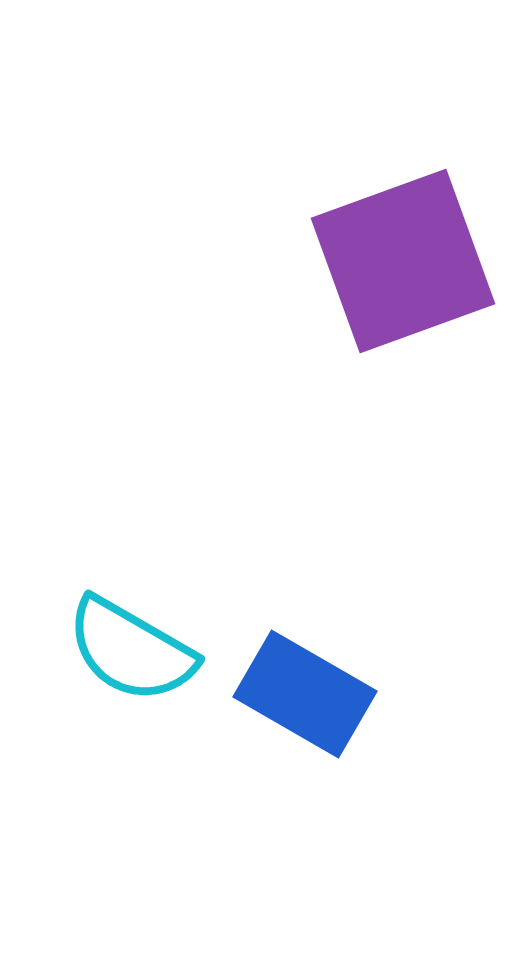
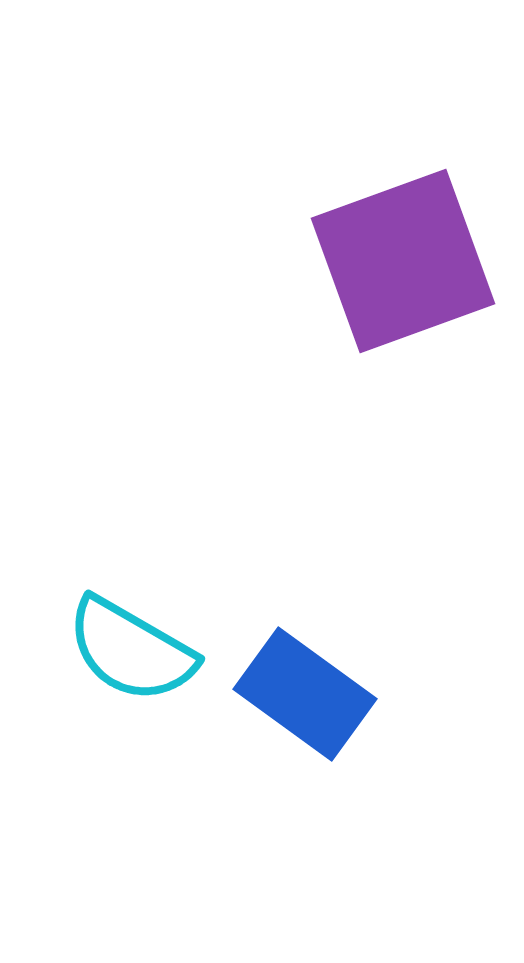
blue rectangle: rotated 6 degrees clockwise
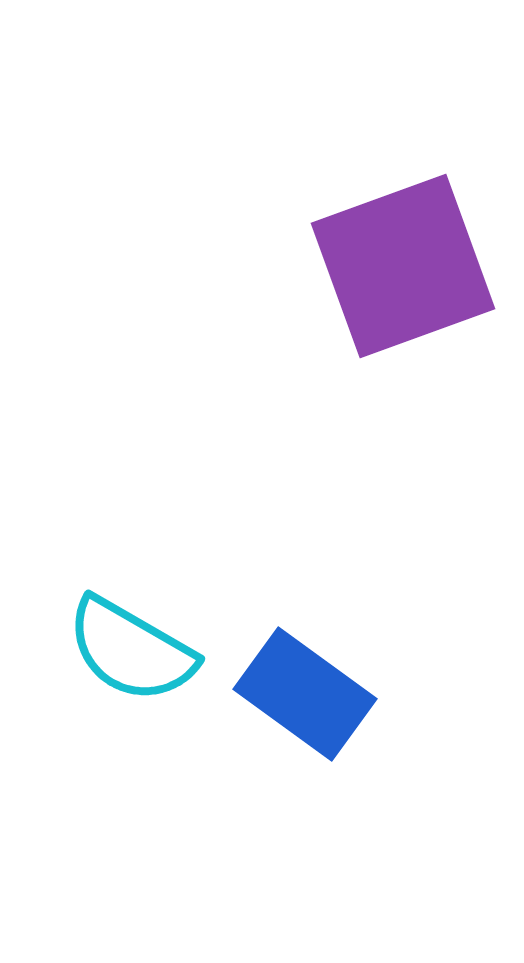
purple square: moved 5 px down
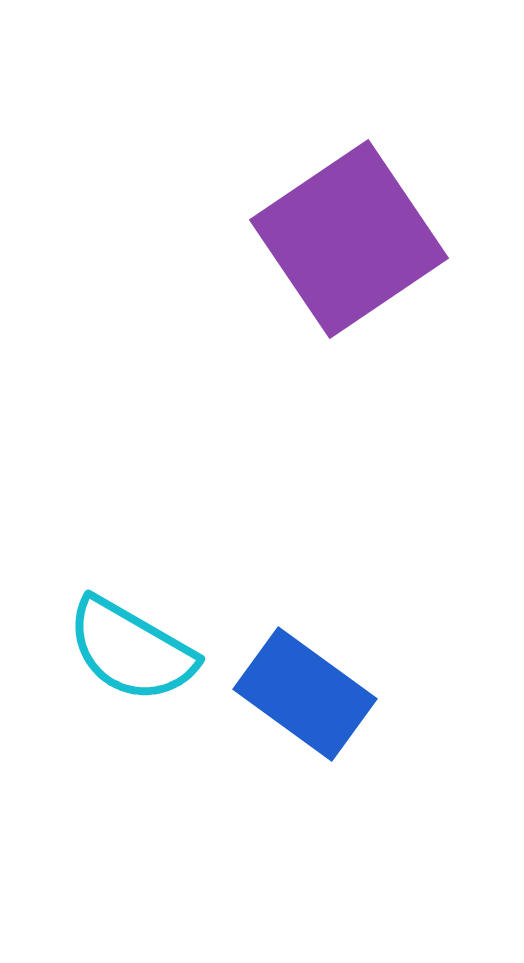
purple square: moved 54 px left, 27 px up; rotated 14 degrees counterclockwise
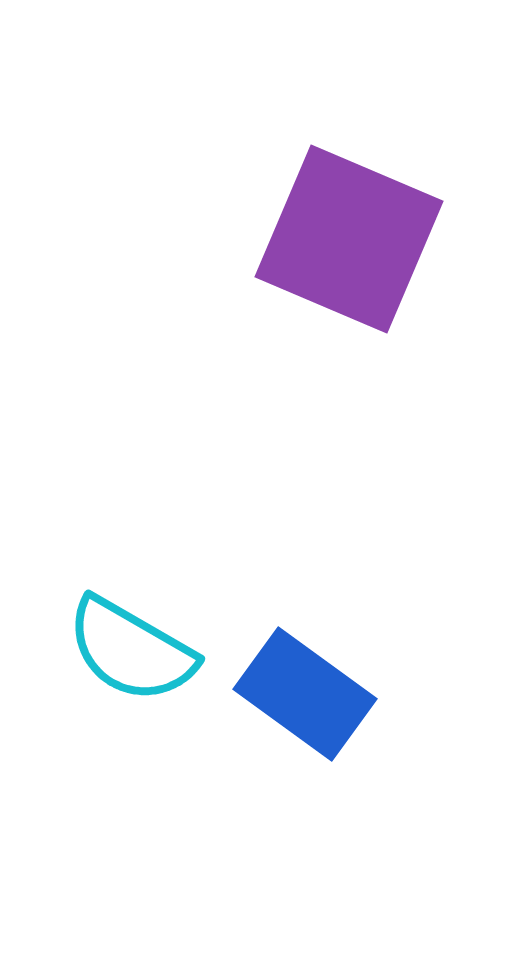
purple square: rotated 33 degrees counterclockwise
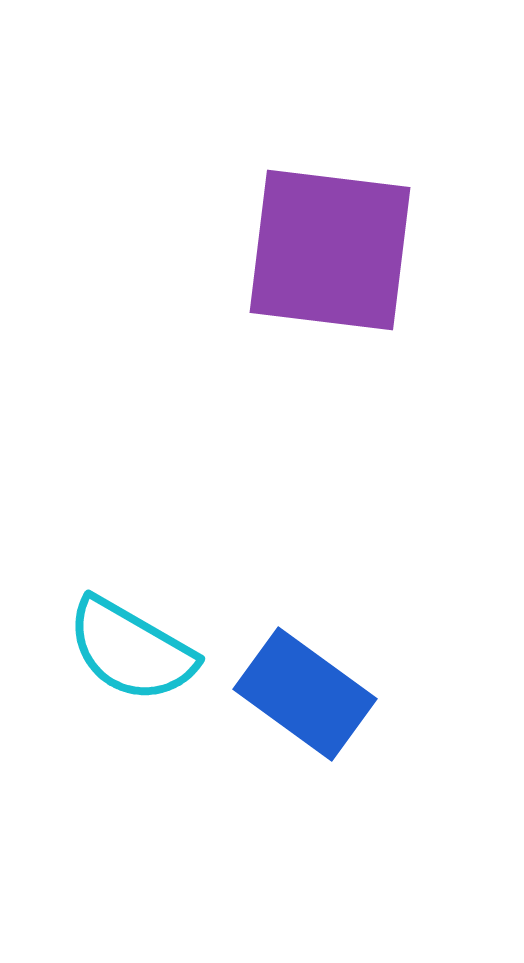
purple square: moved 19 px left, 11 px down; rotated 16 degrees counterclockwise
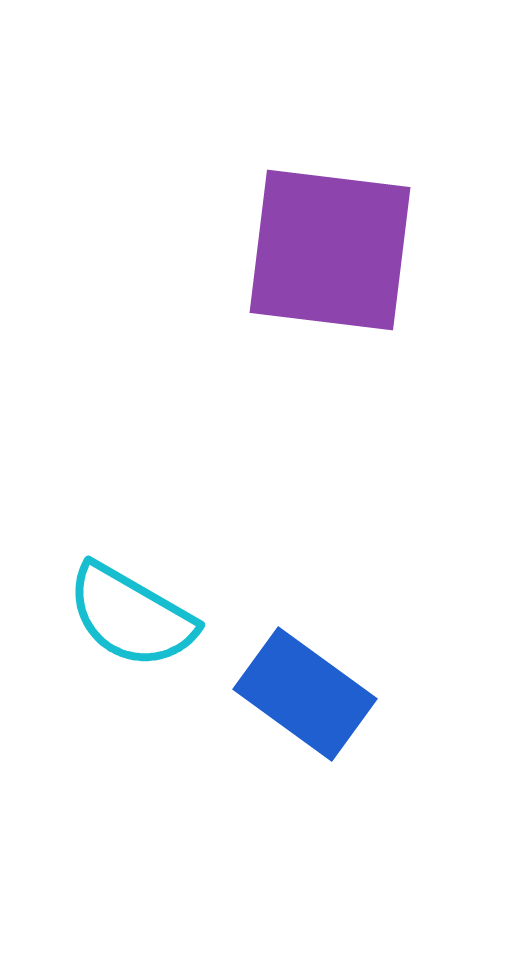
cyan semicircle: moved 34 px up
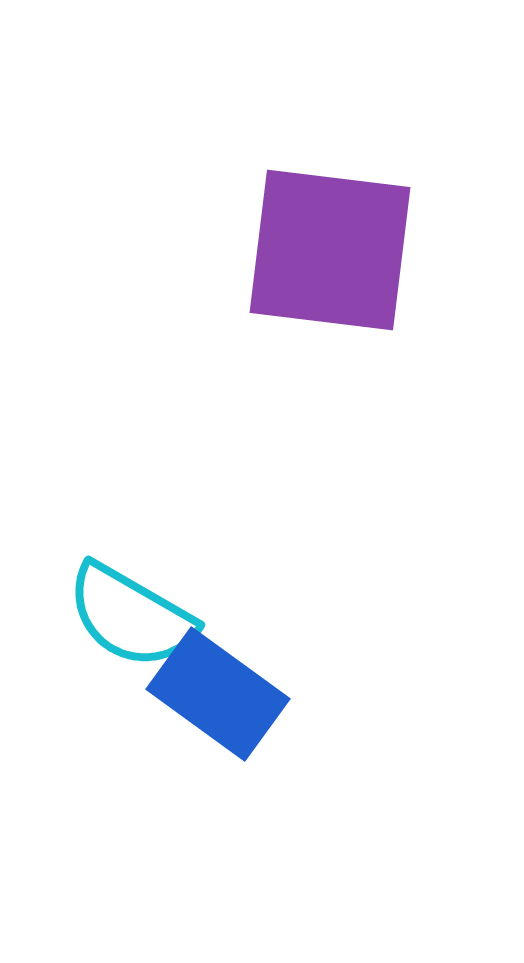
blue rectangle: moved 87 px left
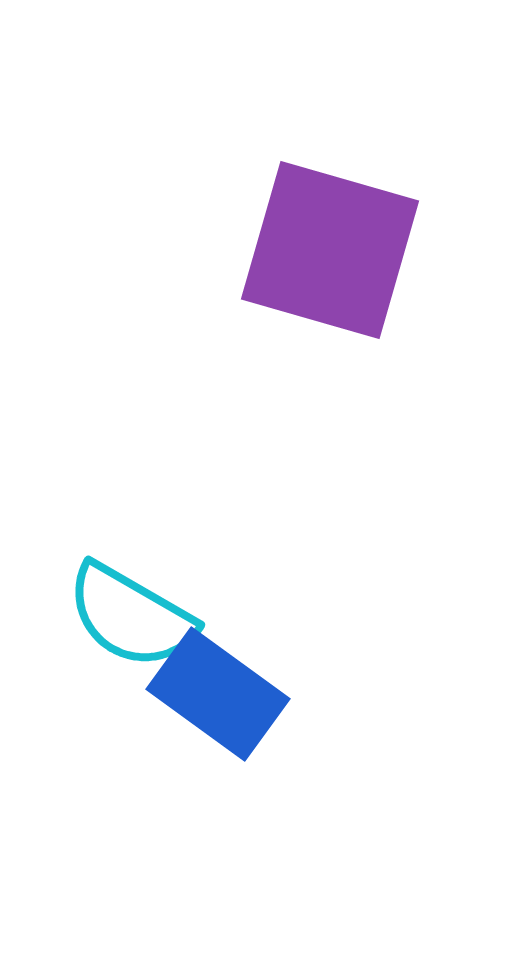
purple square: rotated 9 degrees clockwise
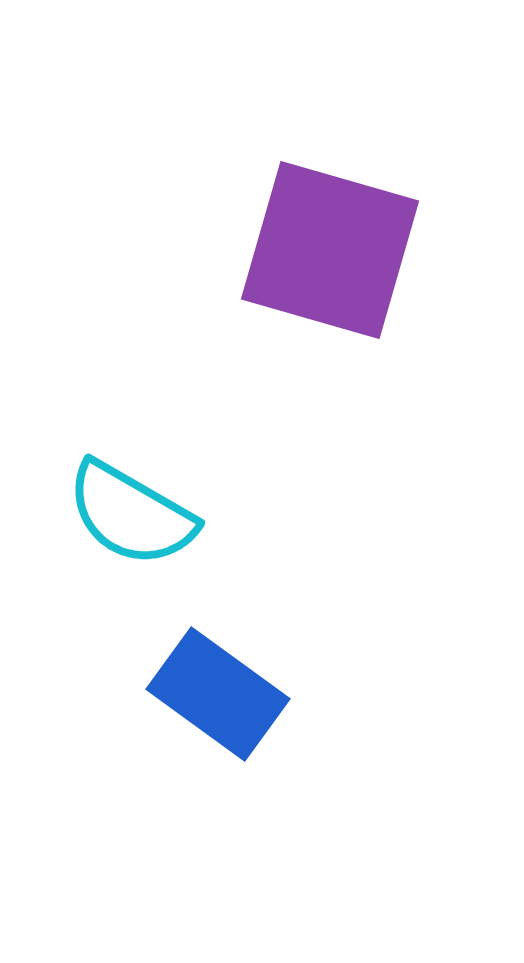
cyan semicircle: moved 102 px up
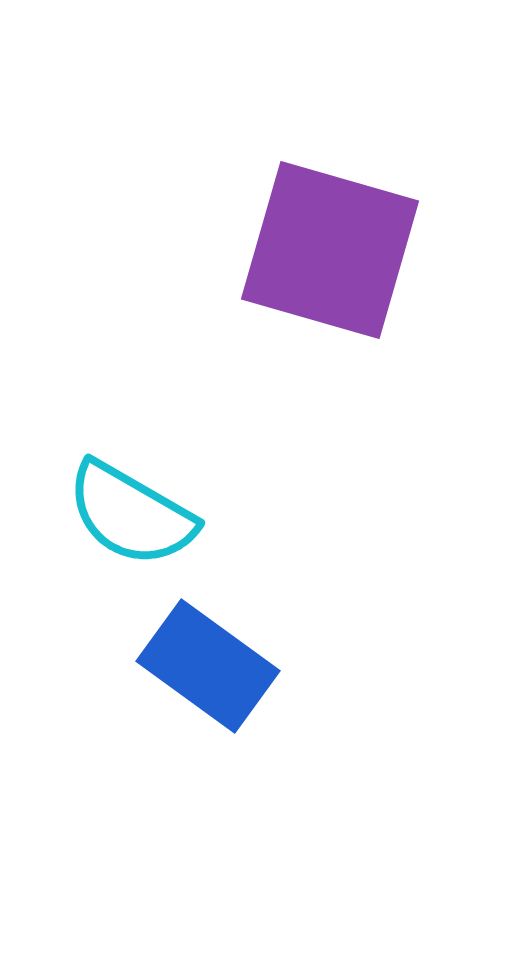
blue rectangle: moved 10 px left, 28 px up
